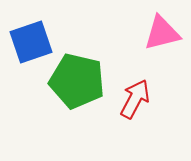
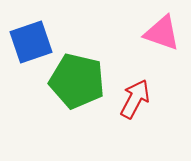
pink triangle: rotated 33 degrees clockwise
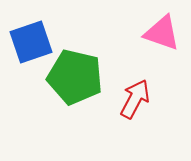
green pentagon: moved 2 px left, 4 px up
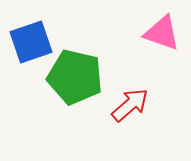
red arrow: moved 5 px left, 6 px down; rotated 21 degrees clockwise
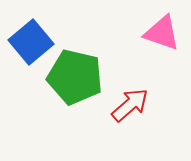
blue square: rotated 21 degrees counterclockwise
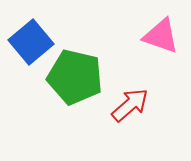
pink triangle: moved 1 px left, 3 px down
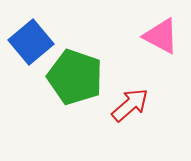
pink triangle: rotated 9 degrees clockwise
green pentagon: rotated 6 degrees clockwise
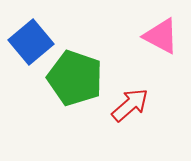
green pentagon: moved 1 px down
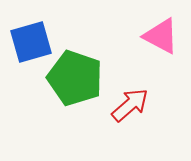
blue square: rotated 24 degrees clockwise
